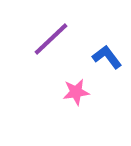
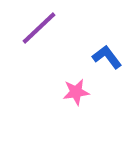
purple line: moved 12 px left, 11 px up
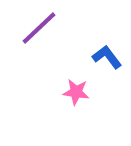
pink star: rotated 16 degrees clockwise
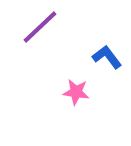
purple line: moved 1 px right, 1 px up
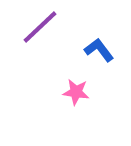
blue L-shape: moved 8 px left, 7 px up
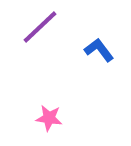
pink star: moved 27 px left, 26 px down
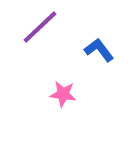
pink star: moved 14 px right, 24 px up
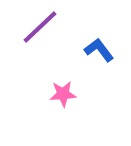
pink star: rotated 12 degrees counterclockwise
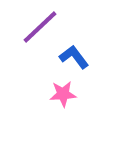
blue L-shape: moved 25 px left, 7 px down
